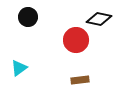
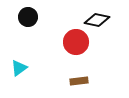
black diamond: moved 2 px left, 1 px down
red circle: moved 2 px down
brown rectangle: moved 1 px left, 1 px down
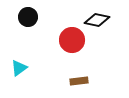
red circle: moved 4 px left, 2 px up
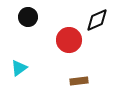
black diamond: rotated 35 degrees counterclockwise
red circle: moved 3 px left
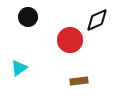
red circle: moved 1 px right
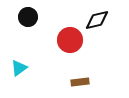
black diamond: rotated 10 degrees clockwise
brown rectangle: moved 1 px right, 1 px down
